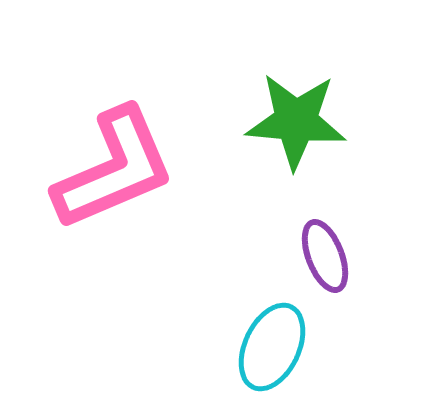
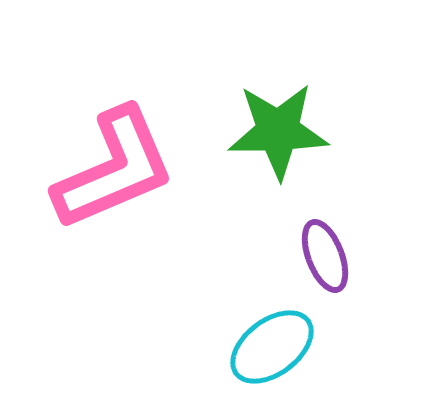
green star: moved 18 px left, 10 px down; rotated 6 degrees counterclockwise
cyan ellipse: rotated 28 degrees clockwise
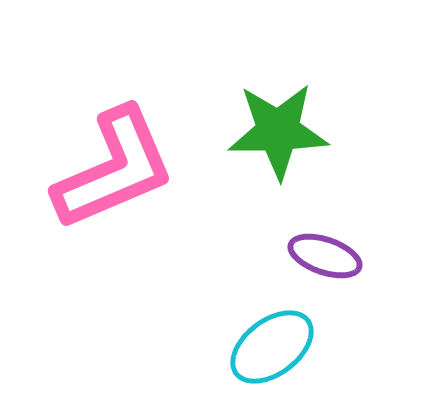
purple ellipse: rotated 50 degrees counterclockwise
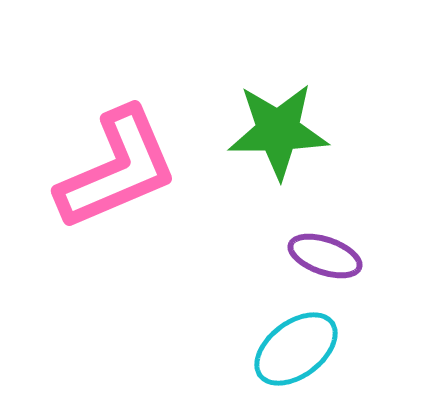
pink L-shape: moved 3 px right
cyan ellipse: moved 24 px right, 2 px down
